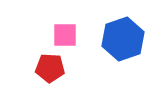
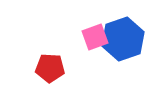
pink square: moved 30 px right, 2 px down; rotated 20 degrees counterclockwise
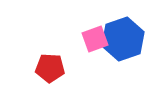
pink square: moved 2 px down
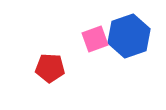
blue hexagon: moved 6 px right, 3 px up
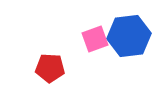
blue hexagon: rotated 12 degrees clockwise
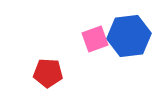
red pentagon: moved 2 px left, 5 px down
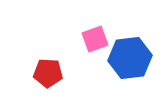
blue hexagon: moved 1 px right, 22 px down
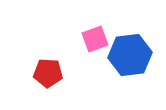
blue hexagon: moved 3 px up
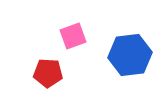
pink square: moved 22 px left, 3 px up
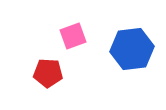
blue hexagon: moved 2 px right, 6 px up
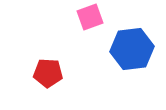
pink square: moved 17 px right, 19 px up
